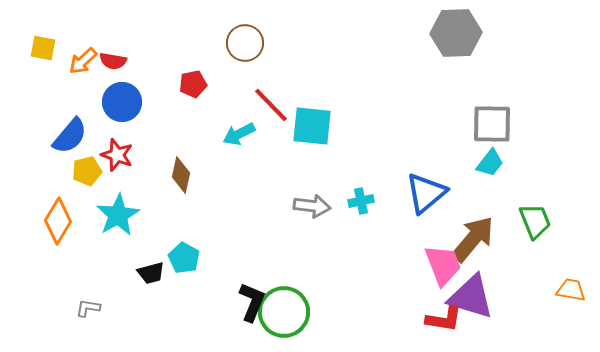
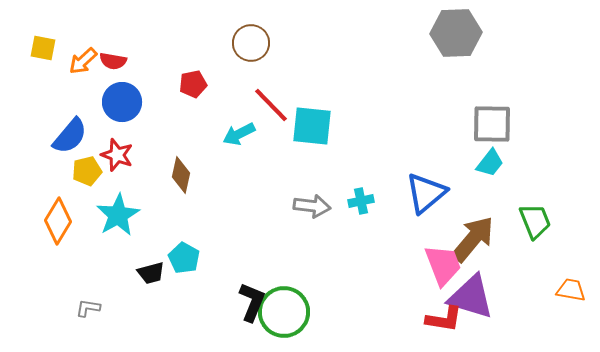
brown circle: moved 6 px right
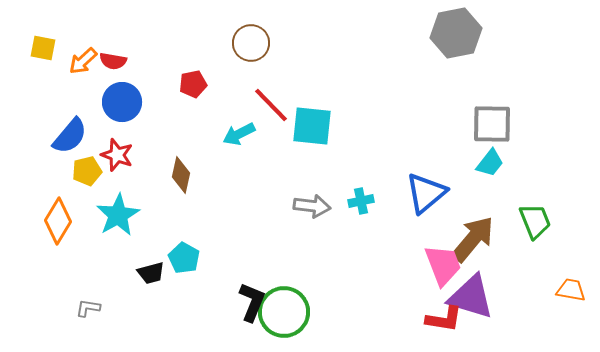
gray hexagon: rotated 9 degrees counterclockwise
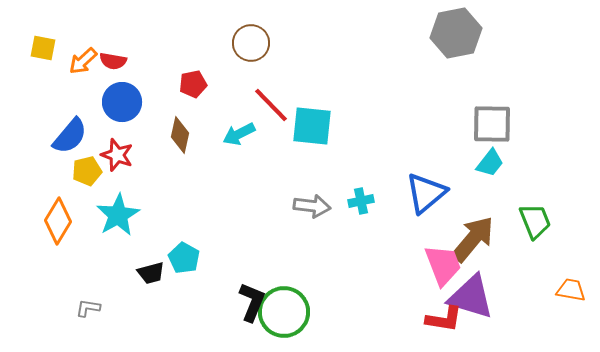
brown diamond: moved 1 px left, 40 px up
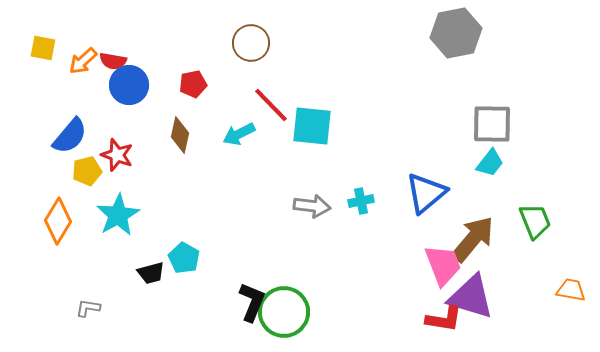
blue circle: moved 7 px right, 17 px up
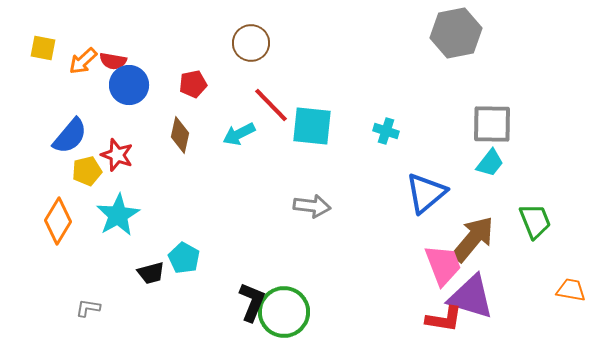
cyan cross: moved 25 px right, 70 px up; rotated 30 degrees clockwise
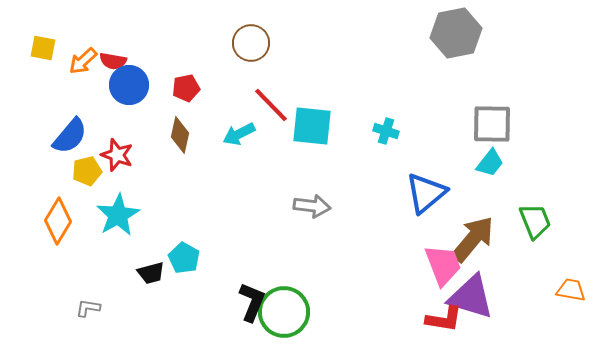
red pentagon: moved 7 px left, 4 px down
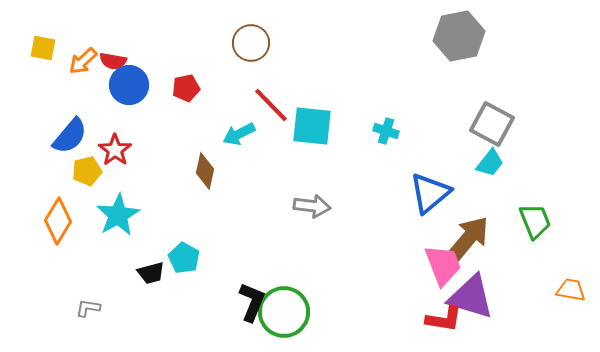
gray hexagon: moved 3 px right, 3 px down
gray square: rotated 27 degrees clockwise
brown diamond: moved 25 px right, 36 px down
red star: moved 2 px left, 5 px up; rotated 16 degrees clockwise
blue triangle: moved 4 px right
brown arrow: moved 5 px left
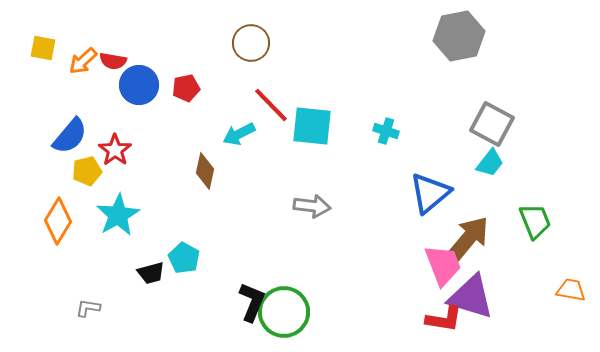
blue circle: moved 10 px right
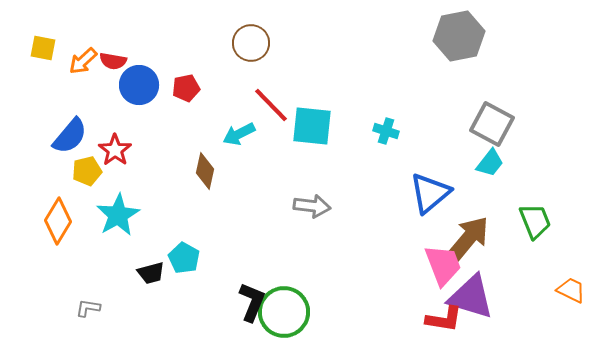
orange trapezoid: rotated 16 degrees clockwise
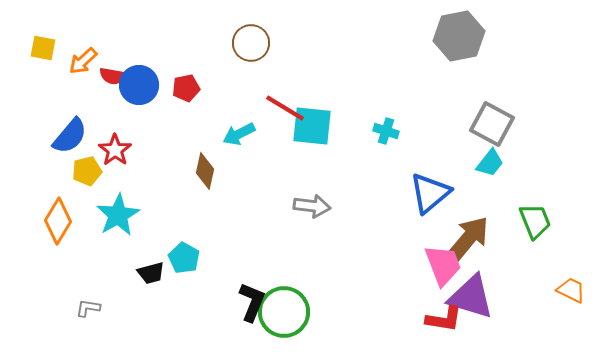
red semicircle: moved 15 px down
red line: moved 14 px right, 3 px down; rotated 15 degrees counterclockwise
